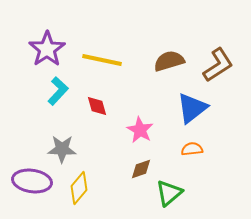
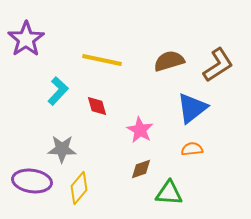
purple star: moved 21 px left, 10 px up
green triangle: rotated 44 degrees clockwise
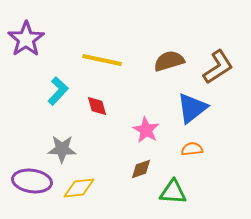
brown L-shape: moved 2 px down
pink star: moved 6 px right
yellow diamond: rotated 44 degrees clockwise
green triangle: moved 4 px right, 1 px up
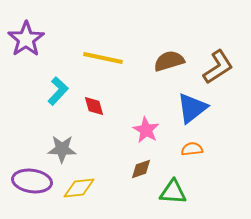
yellow line: moved 1 px right, 2 px up
red diamond: moved 3 px left
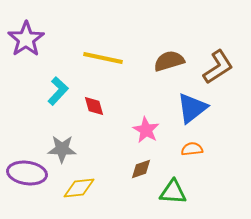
purple ellipse: moved 5 px left, 8 px up
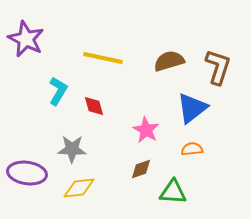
purple star: rotated 12 degrees counterclockwise
brown L-shape: rotated 39 degrees counterclockwise
cyan L-shape: rotated 12 degrees counterclockwise
gray star: moved 10 px right
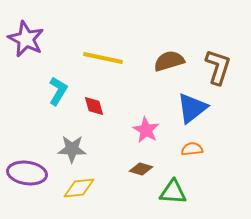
brown diamond: rotated 35 degrees clockwise
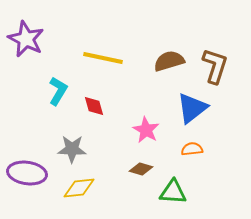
brown L-shape: moved 3 px left, 1 px up
